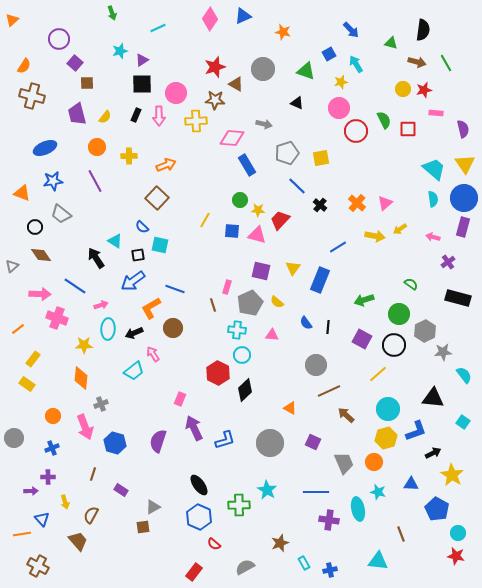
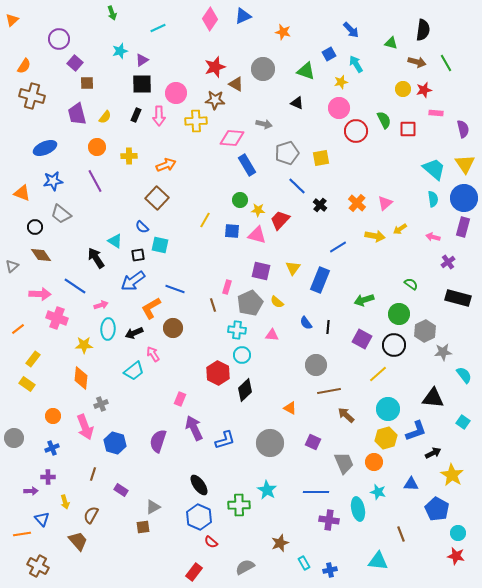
brown line at (329, 391): rotated 15 degrees clockwise
red semicircle at (214, 544): moved 3 px left, 2 px up
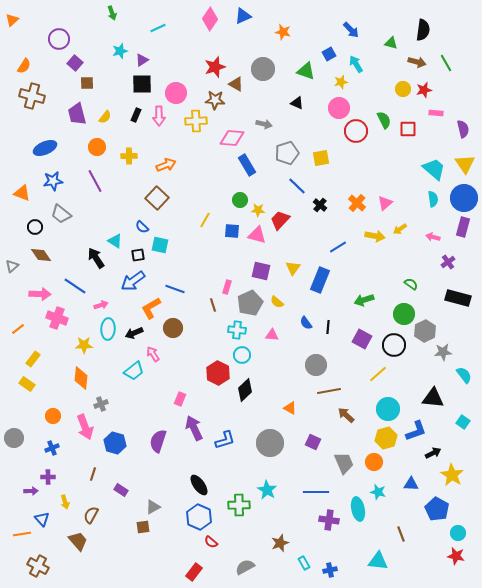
green circle at (399, 314): moved 5 px right
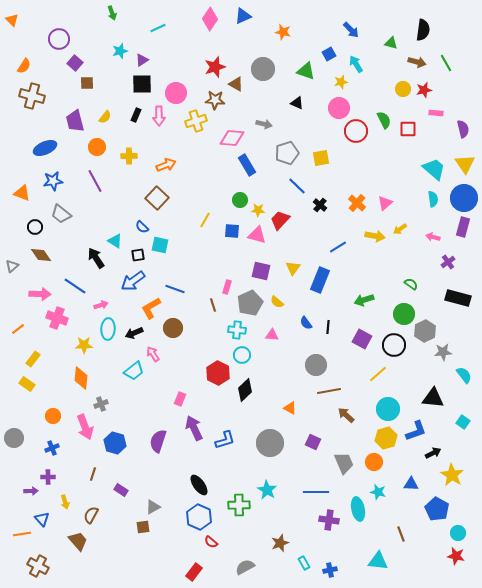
orange triangle at (12, 20): rotated 32 degrees counterclockwise
purple trapezoid at (77, 114): moved 2 px left, 7 px down
yellow cross at (196, 121): rotated 15 degrees counterclockwise
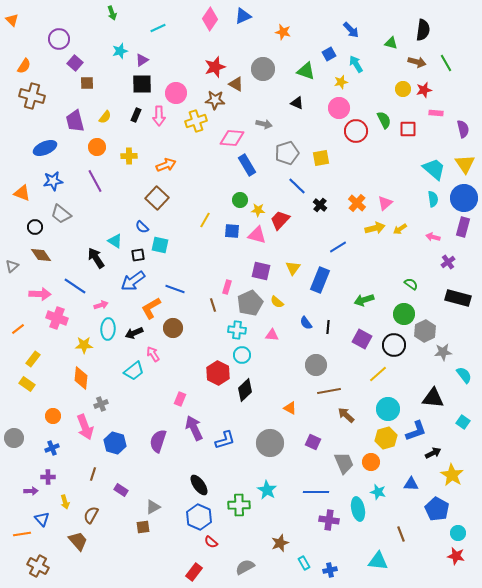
yellow arrow at (375, 236): moved 8 px up; rotated 24 degrees counterclockwise
orange circle at (374, 462): moved 3 px left
